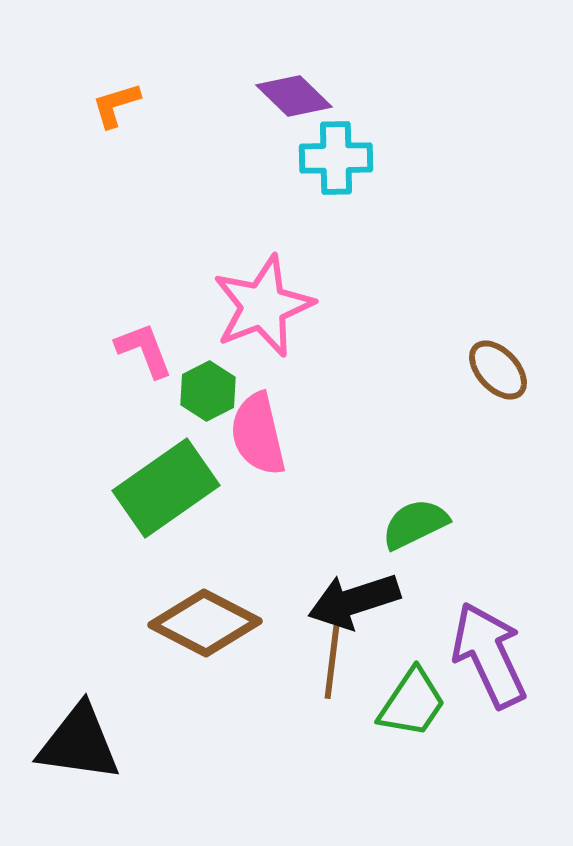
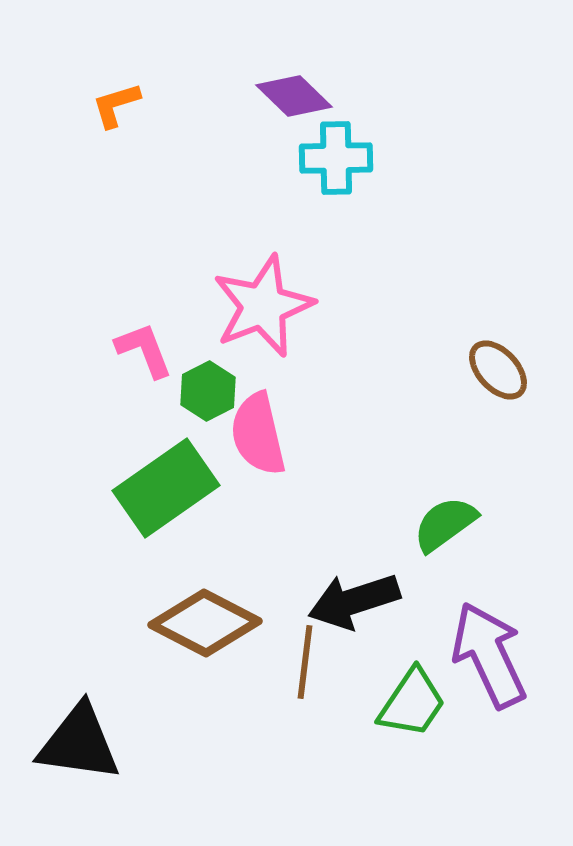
green semicircle: moved 30 px right; rotated 10 degrees counterclockwise
brown line: moved 27 px left
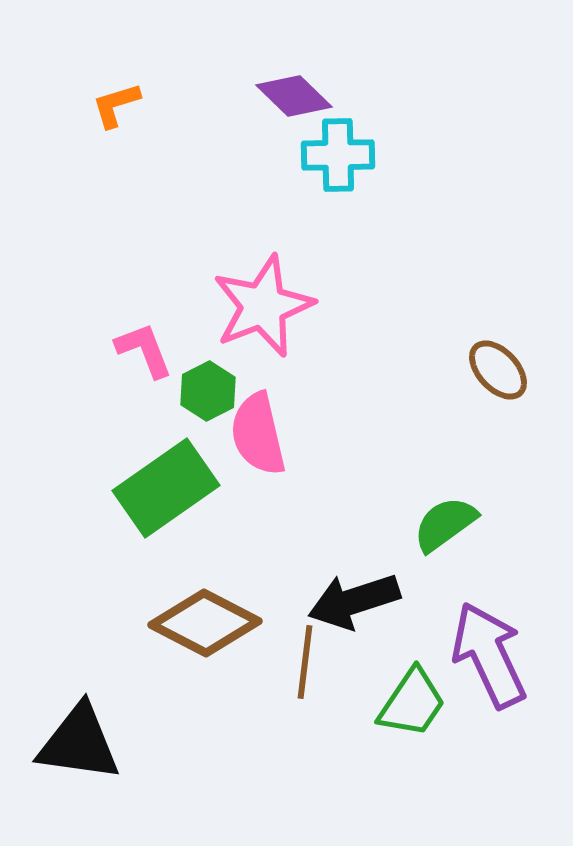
cyan cross: moved 2 px right, 3 px up
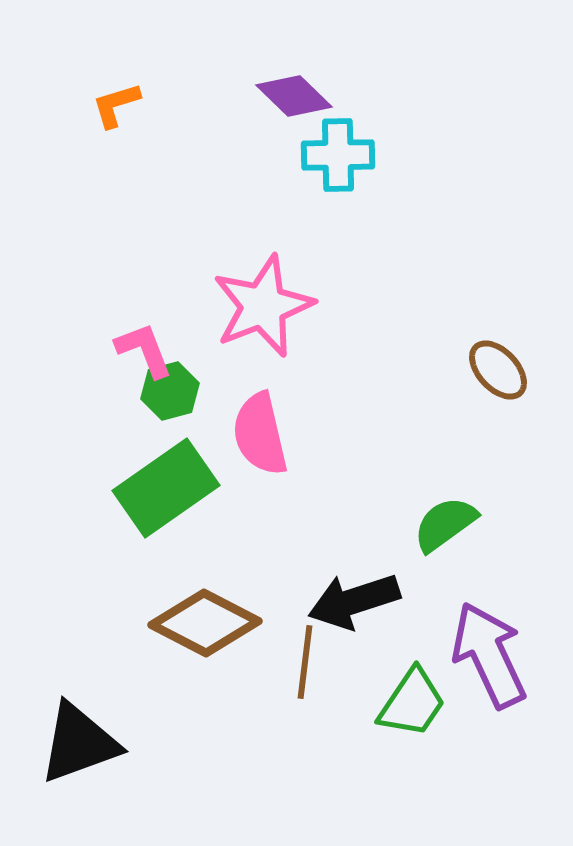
green hexagon: moved 38 px left; rotated 12 degrees clockwise
pink semicircle: moved 2 px right
black triangle: rotated 28 degrees counterclockwise
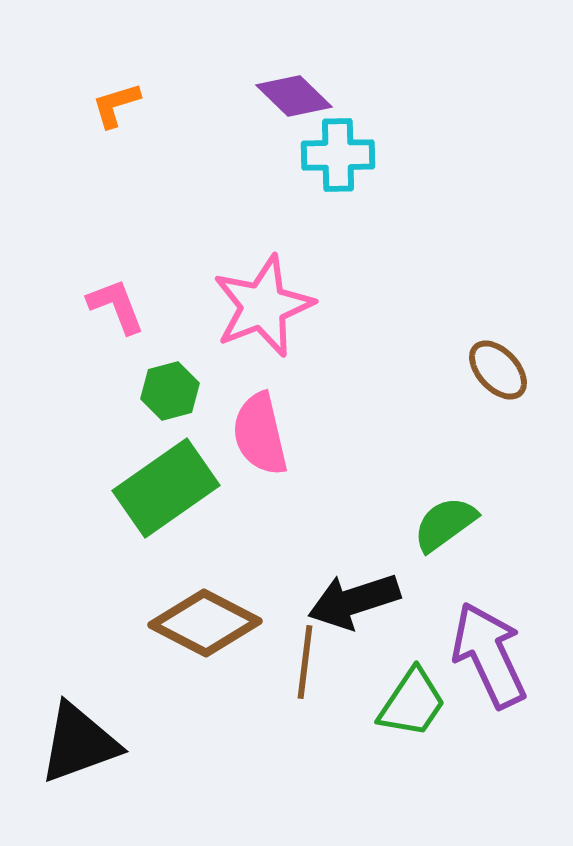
pink L-shape: moved 28 px left, 44 px up
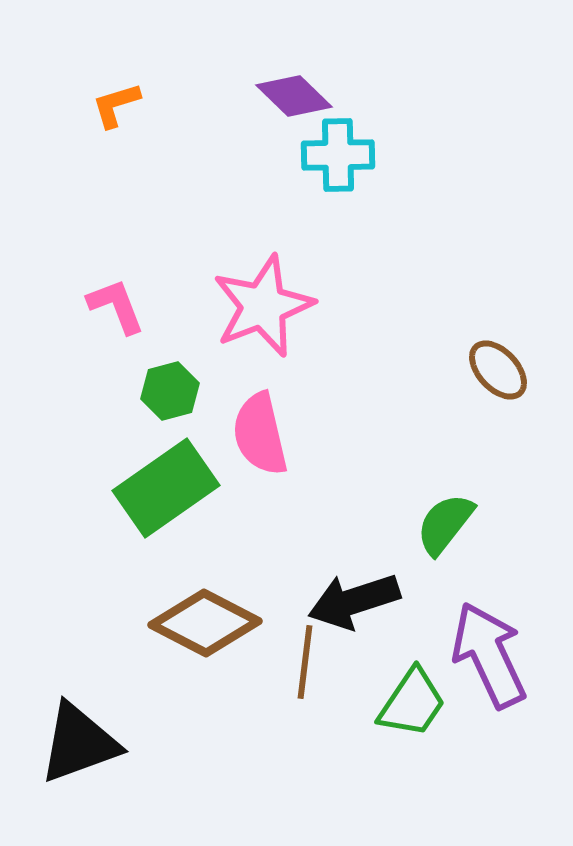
green semicircle: rotated 16 degrees counterclockwise
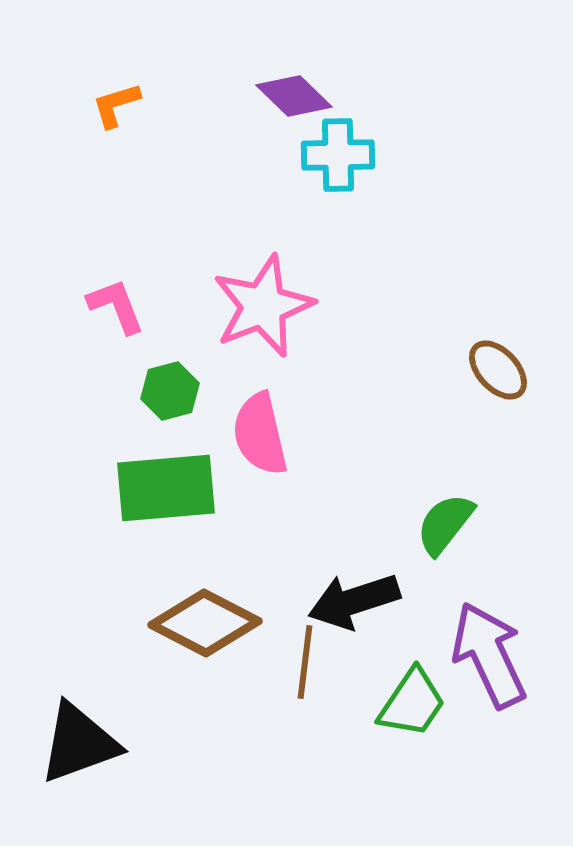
green rectangle: rotated 30 degrees clockwise
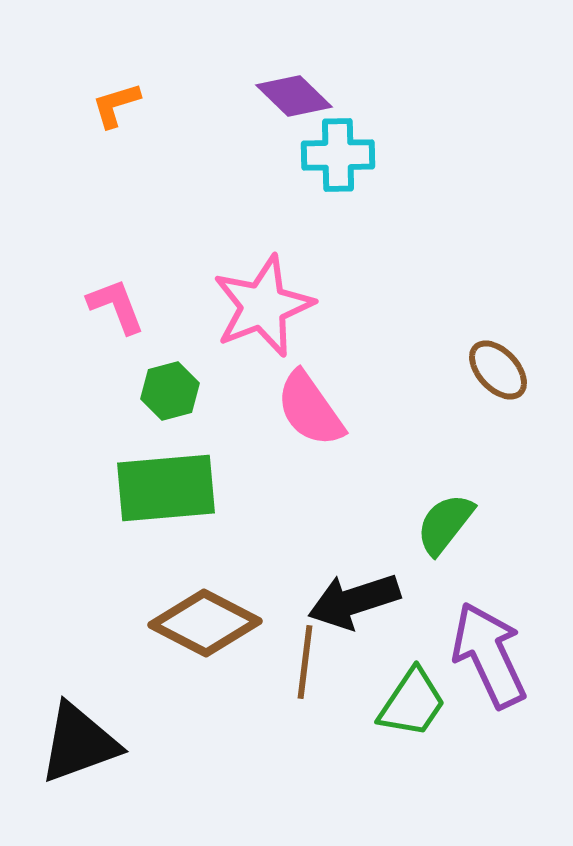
pink semicircle: moved 50 px right, 25 px up; rotated 22 degrees counterclockwise
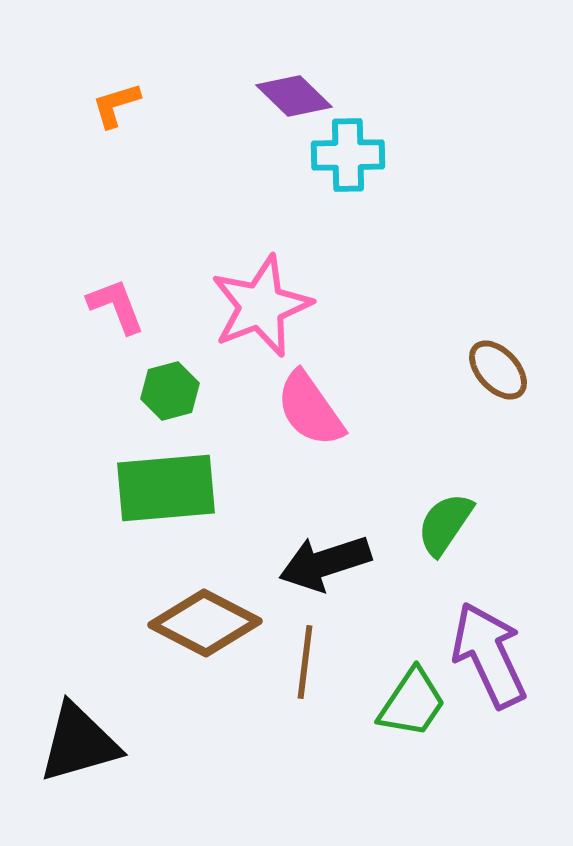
cyan cross: moved 10 px right
pink star: moved 2 px left
green semicircle: rotated 4 degrees counterclockwise
black arrow: moved 29 px left, 38 px up
black triangle: rotated 4 degrees clockwise
